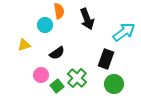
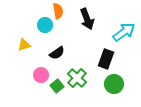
orange semicircle: moved 1 px left
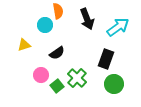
cyan arrow: moved 6 px left, 5 px up
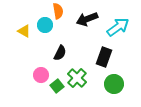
black arrow: rotated 90 degrees clockwise
yellow triangle: moved 14 px up; rotated 48 degrees clockwise
black semicircle: moved 3 px right; rotated 28 degrees counterclockwise
black rectangle: moved 2 px left, 2 px up
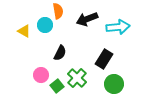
cyan arrow: rotated 30 degrees clockwise
black rectangle: moved 2 px down; rotated 12 degrees clockwise
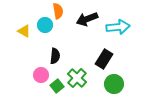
black semicircle: moved 5 px left, 3 px down; rotated 21 degrees counterclockwise
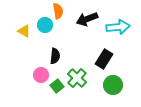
green circle: moved 1 px left, 1 px down
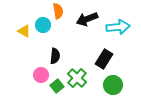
cyan circle: moved 2 px left
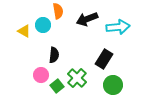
black semicircle: moved 1 px left, 1 px up
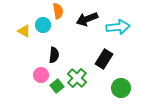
green circle: moved 8 px right, 3 px down
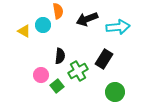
black semicircle: moved 6 px right, 1 px down
green cross: moved 1 px right, 7 px up; rotated 18 degrees clockwise
green circle: moved 6 px left, 4 px down
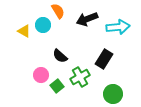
orange semicircle: rotated 21 degrees counterclockwise
black semicircle: rotated 126 degrees clockwise
green cross: moved 2 px right, 6 px down
green circle: moved 2 px left, 2 px down
